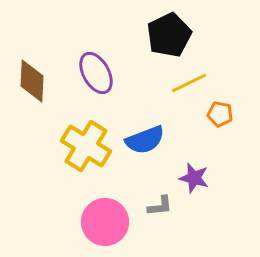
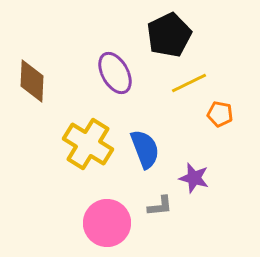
purple ellipse: moved 19 px right
blue semicircle: moved 9 px down; rotated 90 degrees counterclockwise
yellow cross: moved 2 px right, 2 px up
pink circle: moved 2 px right, 1 px down
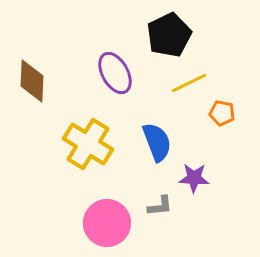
orange pentagon: moved 2 px right, 1 px up
blue semicircle: moved 12 px right, 7 px up
purple star: rotated 12 degrees counterclockwise
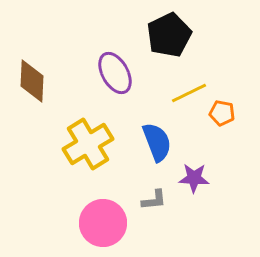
yellow line: moved 10 px down
yellow cross: rotated 27 degrees clockwise
gray L-shape: moved 6 px left, 6 px up
pink circle: moved 4 px left
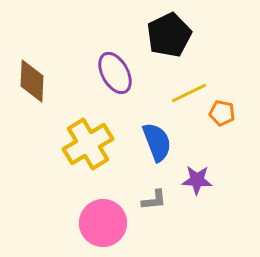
purple star: moved 3 px right, 2 px down
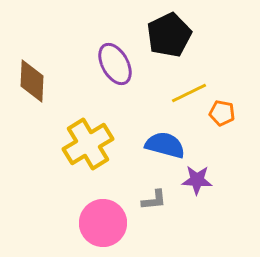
purple ellipse: moved 9 px up
blue semicircle: moved 8 px right, 3 px down; rotated 54 degrees counterclockwise
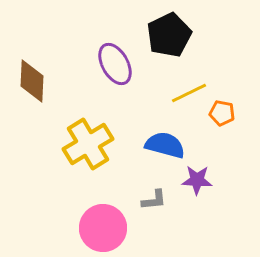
pink circle: moved 5 px down
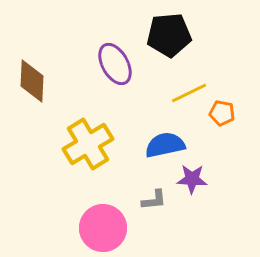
black pentagon: rotated 21 degrees clockwise
blue semicircle: rotated 27 degrees counterclockwise
purple star: moved 5 px left, 1 px up
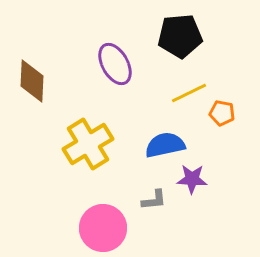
black pentagon: moved 11 px right, 1 px down
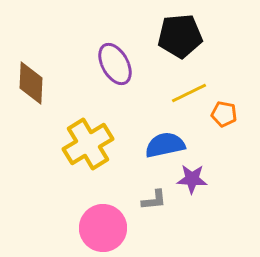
brown diamond: moved 1 px left, 2 px down
orange pentagon: moved 2 px right, 1 px down
